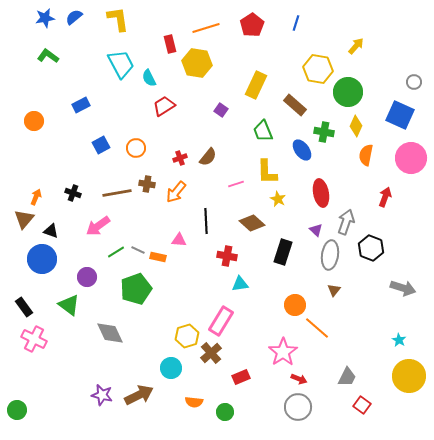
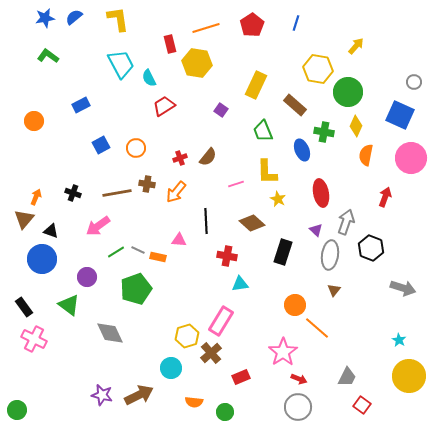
blue ellipse at (302, 150): rotated 15 degrees clockwise
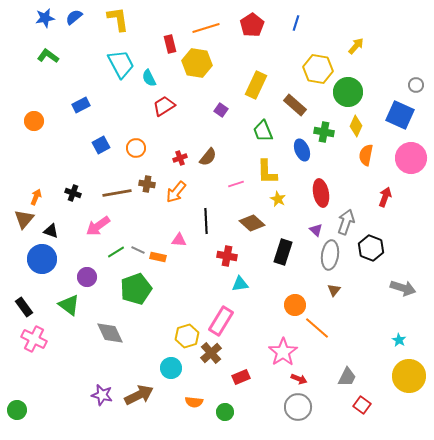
gray circle at (414, 82): moved 2 px right, 3 px down
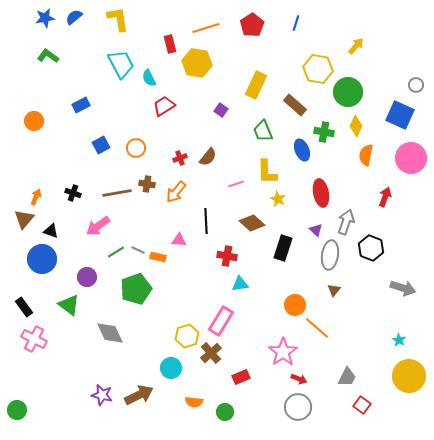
black rectangle at (283, 252): moved 4 px up
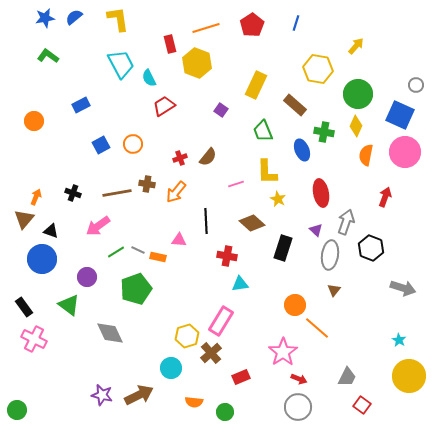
yellow hexagon at (197, 63): rotated 12 degrees clockwise
green circle at (348, 92): moved 10 px right, 2 px down
orange circle at (136, 148): moved 3 px left, 4 px up
pink circle at (411, 158): moved 6 px left, 6 px up
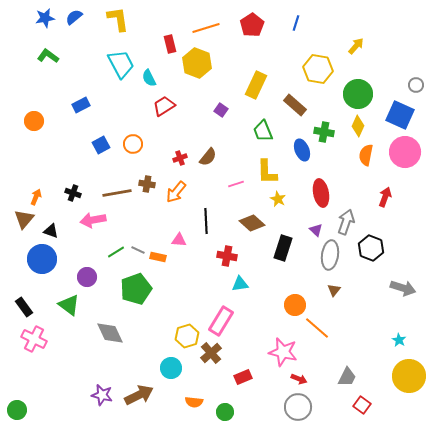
yellow diamond at (356, 126): moved 2 px right
pink arrow at (98, 226): moved 5 px left, 6 px up; rotated 25 degrees clockwise
pink star at (283, 352): rotated 24 degrees counterclockwise
red rectangle at (241, 377): moved 2 px right
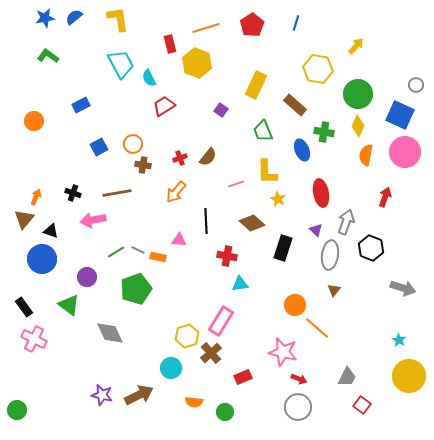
blue square at (101, 145): moved 2 px left, 2 px down
brown cross at (147, 184): moved 4 px left, 19 px up
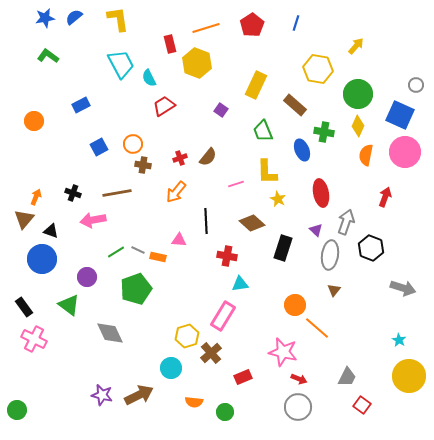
pink rectangle at (221, 321): moved 2 px right, 5 px up
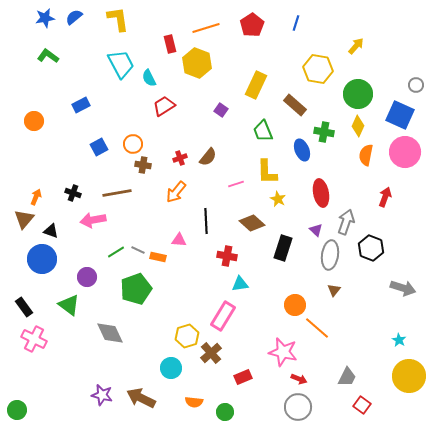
brown arrow at (139, 395): moved 2 px right, 3 px down; rotated 128 degrees counterclockwise
